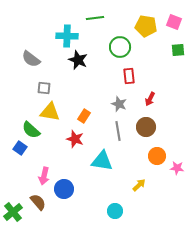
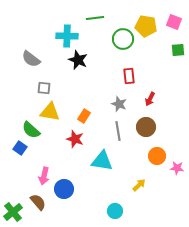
green circle: moved 3 px right, 8 px up
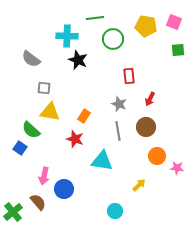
green circle: moved 10 px left
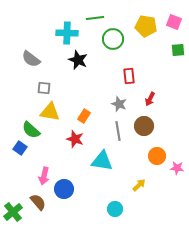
cyan cross: moved 3 px up
brown circle: moved 2 px left, 1 px up
cyan circle: moved 2 px up
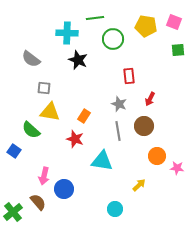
blue square: moved 6 px left, 3 px down
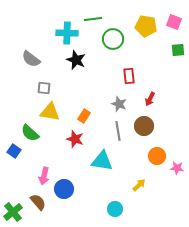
green line: moved 2 px left, 1 px down
black star: moved 2 px left
green semicircle: moved 1 px left, 3 px down
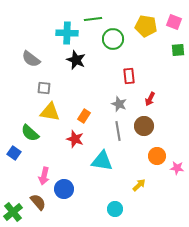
blue square: moved 2 px down
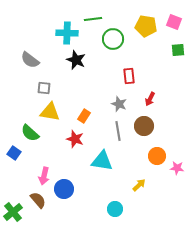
gray semicircle: moved 1 px left, 1 px down
brown semicircle: moved 2 px up
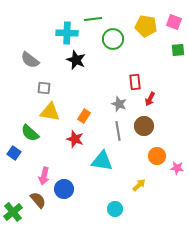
red rectangle: moved 6 px right, 6 px down
